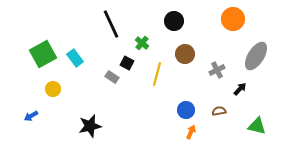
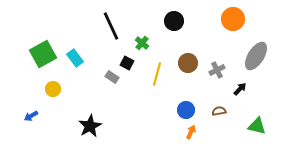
black line: moved 2 px down
brown circle: moved 3 px right, 9 px down
black star: rotated 15 degrees counterclockwise
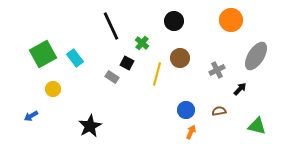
orange circle: moved 2 px left, 1 px down
brown circle: moved 8 px left, 5 px up
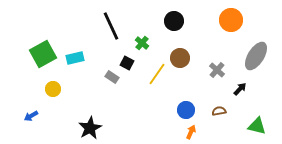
cyan rectangle: rotated 66 degrees counterclockwise
gray cross: rotated 21 degrees counterclockwise
yellow line: rotated 20 degrees clockwise
black star: moved 2 px down
